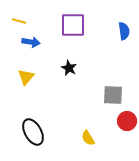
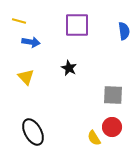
purple square: moved 4 px right
yellow triangle: rotated 24 degrees counterclockwise
red circle: moved 15 px left, 6 px down
yellow semicircle: moved 6 px right
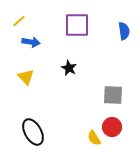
yellow line: rotated 56 degrees counterclockwise
